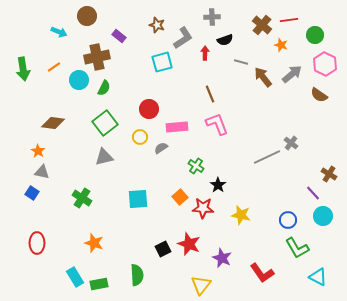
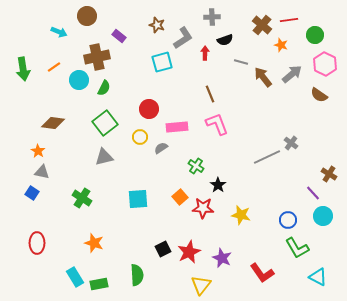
red star at (189, 244): moved 8 px down; rotated 25 degrees clockwise
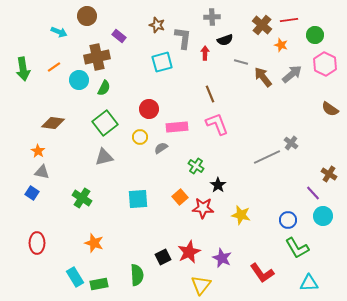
gray L-shape at (183, 38): rotated 50 degrees counterclockwise
brown semicircle at (319, 95): moved 11 px right, 14 px down
black square at (163, 249): moved 8 px down
cyan triangle at (318, 277): moved 9 px left, 6 px down; rotated 30 degrees counterclockwise
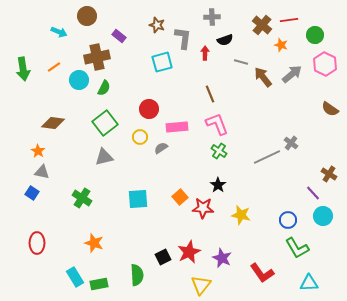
green cross at (196, 166): moved 23 px right, 15 px up
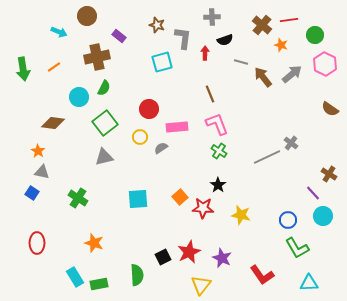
cyan circle at (79, 80): moved 17 px down
green cross at (82, 198): moved 4 px left
red L-shape at (262, 273): moved 2 px down
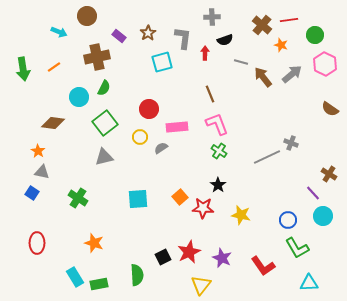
brown star at (157, 25): moved 9 px left, 8 px down; rotated 21 degrees clockwise
gray cross at (291, 143): rotated 16 degrees counterclockwise
red L-shape at (262, 275): moved 1 px right, 9 px up
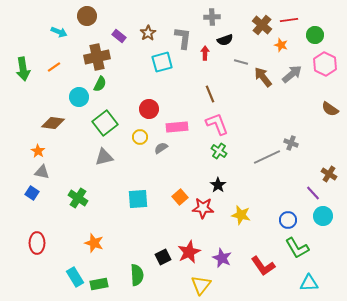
green semicircle at (104, 88): moved 4 px left, 4 px up
